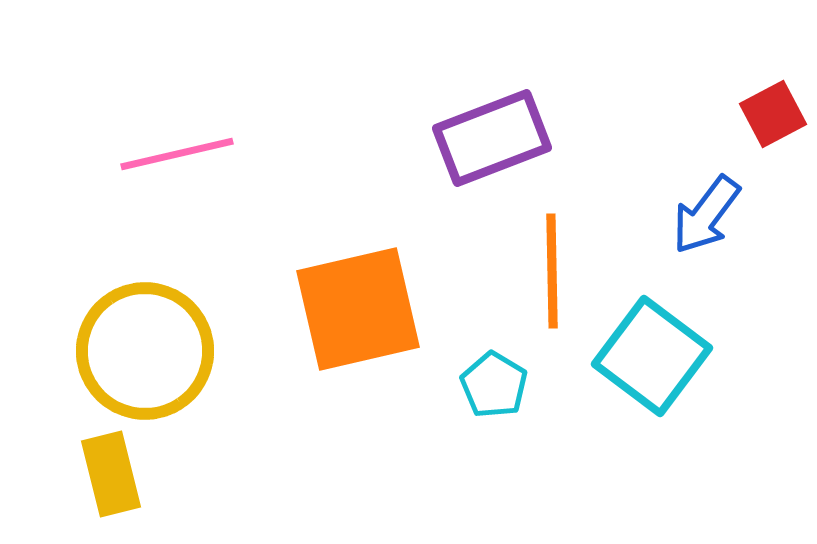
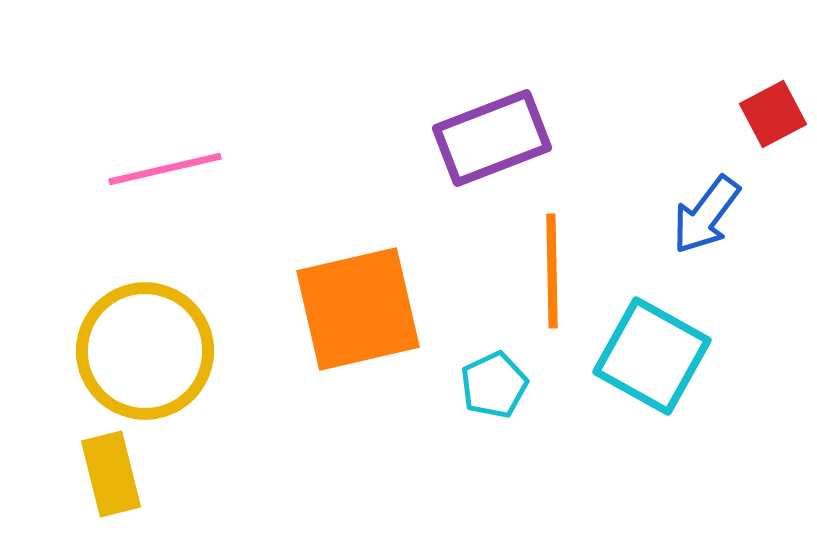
pink line: moved 12 px left, 15 px down
cyan square: rotated 8 degrees counterclockwise
cyan pentagon: rotated 16 degrees clockwise
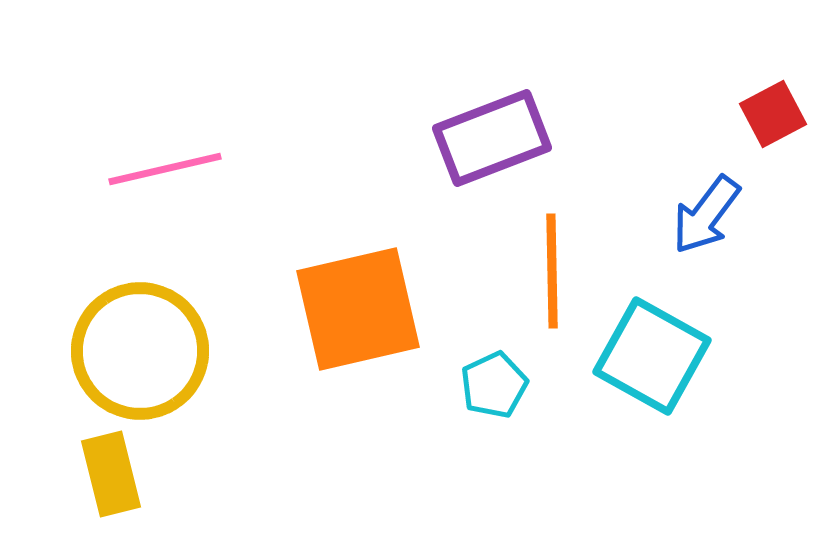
yellow circle: moved 5 px left
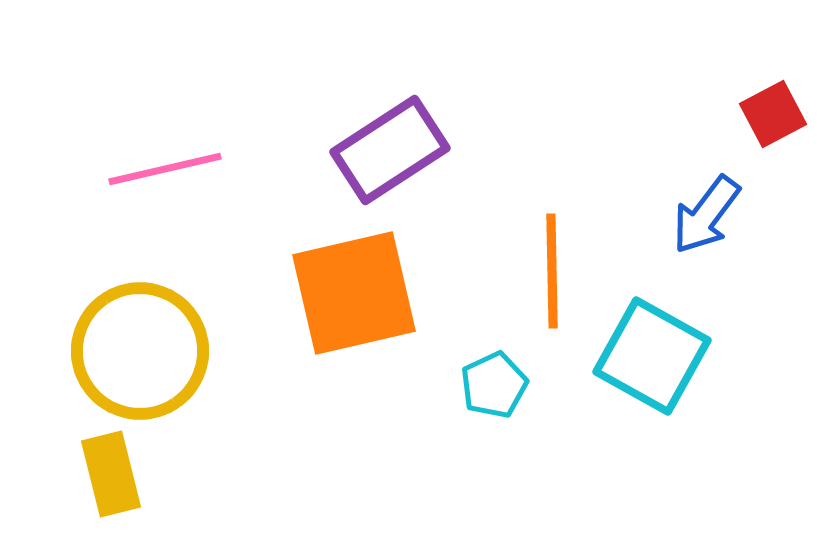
purple rectangle: moved 102 px left, 12 px down; rotated 12 degrees counterclockwise
orange square: moved 4 px left, 16 px up
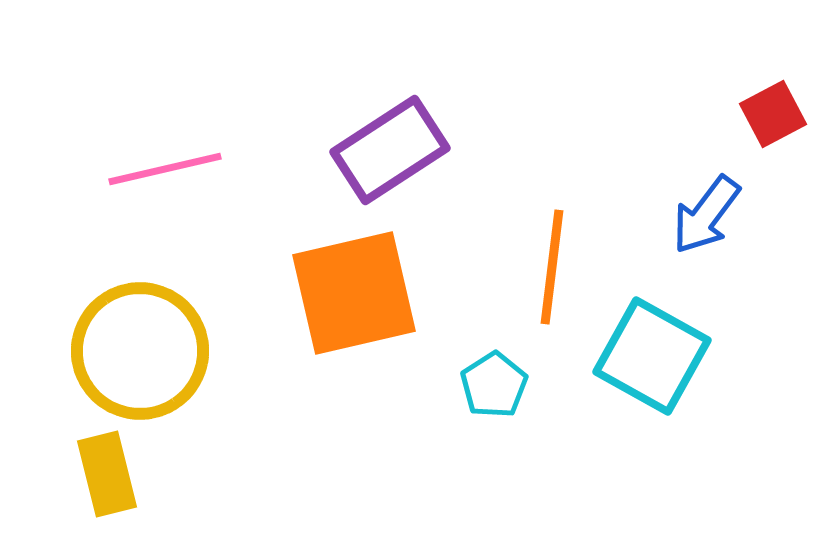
orange line: moved 4 px up; rotated 8 degrees clockwise
cyan pentagon: rotated 8 degrees counterclockwise
yellow rectangle: moved 4 px left
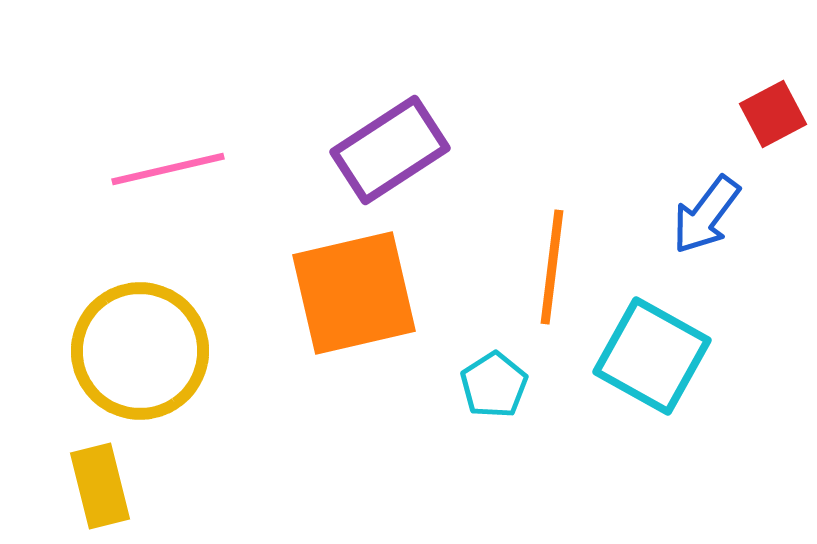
pink line: moved 3 px right
yellow rectangle: moved 7 px left, 12 px down
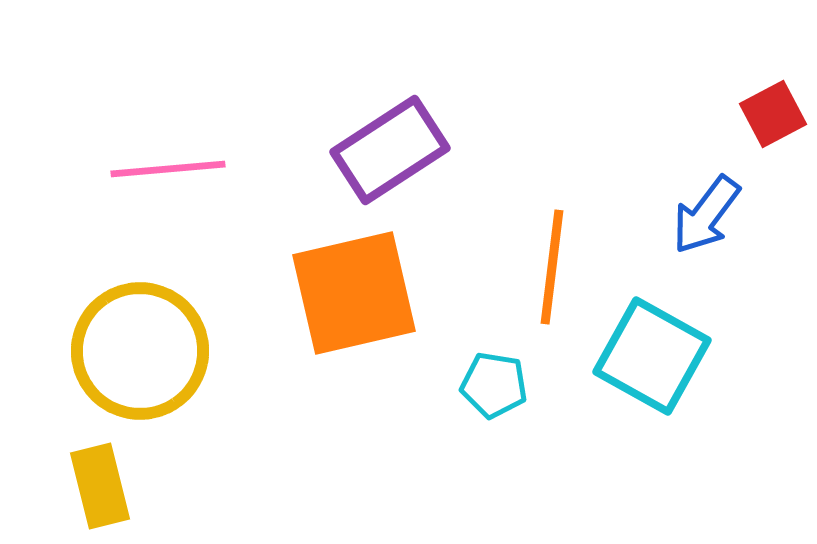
pink line: rotated 8 degrees clockwise
cyan pentagon: rotated 30 degrees counterclockwise
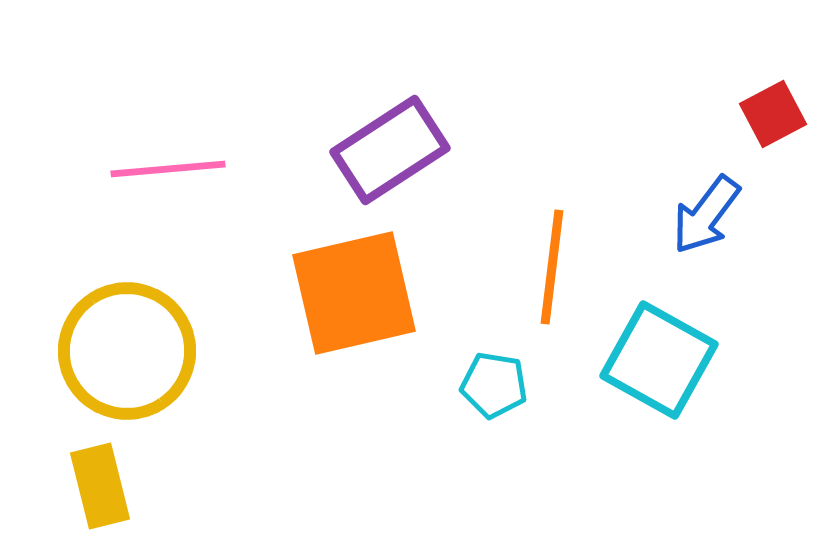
yellow circle: moved 13 px left
cyan square: moved 7 px right, 4 px down
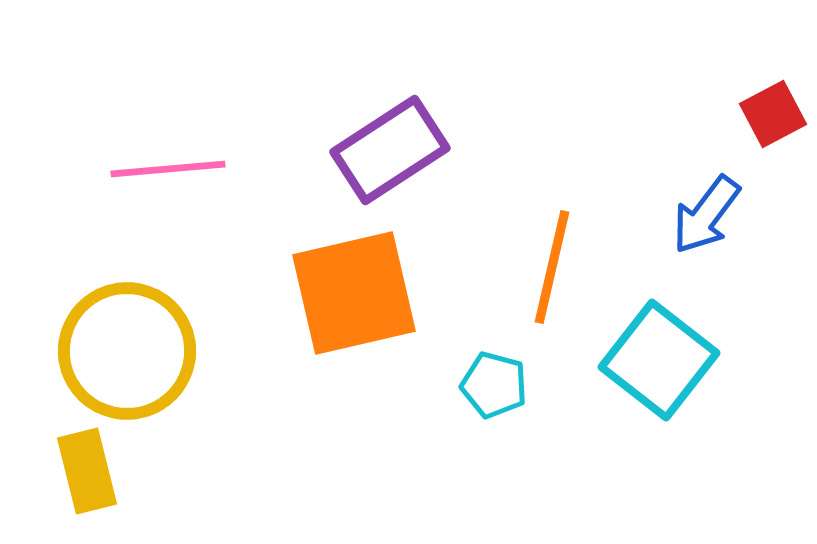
orange line: rotated 6 degrees clockwise
cyan square: rotated 9 degrees clockwise
cyan pentagon: rotated 6 degrees clockwise
yellow rectangle: moved 13 px left, 15 px up
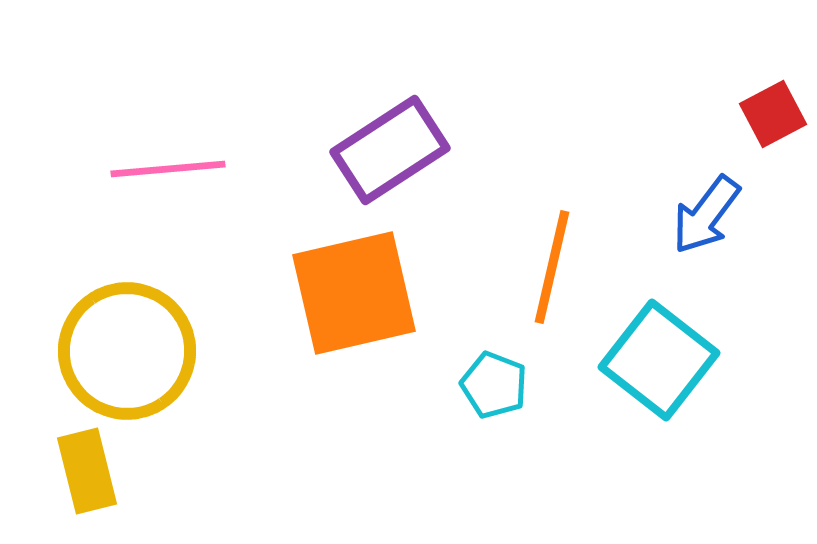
cyan pentagon: rotated 6 degrees clockwise
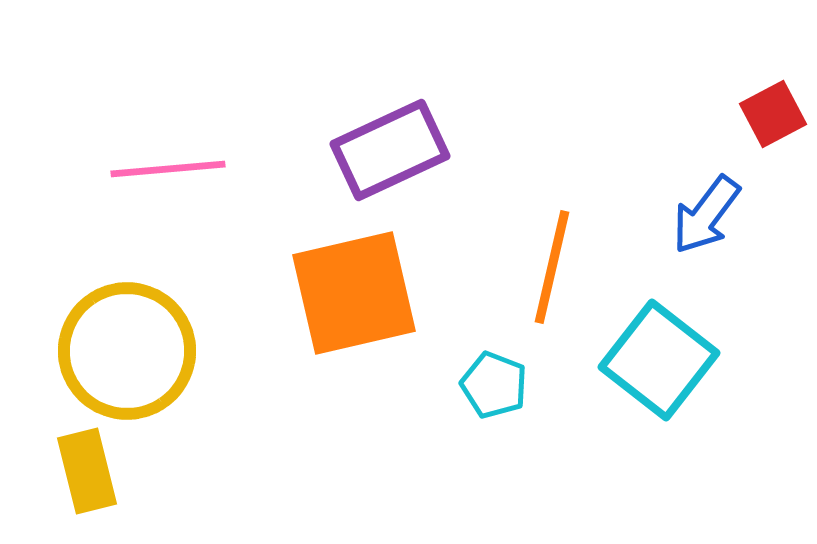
purple rectangle: rotated 8 degrees clockwise
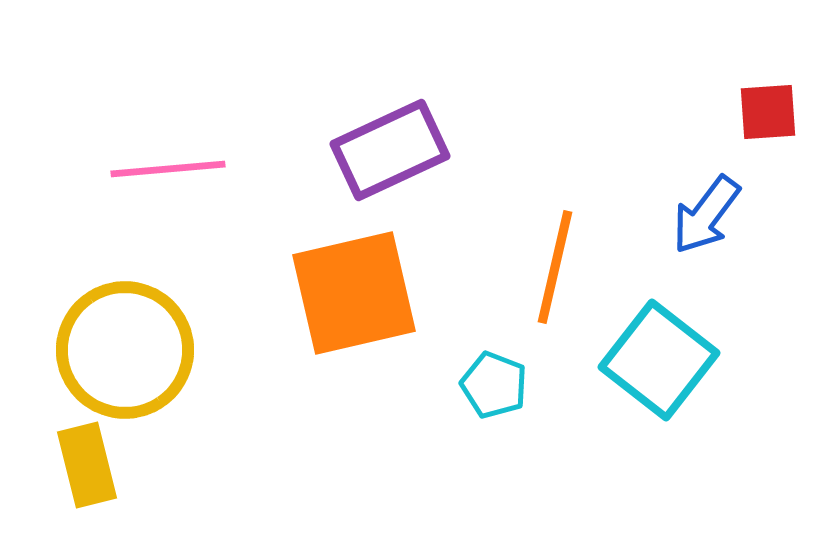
red square: moved 5 px left, 2 px up; rotated 24 degrees clockwise
orange line: moved 3 px right
yellow circle: moved 2 px left, 1 px up
yellow rectangle: moved 6 px up
